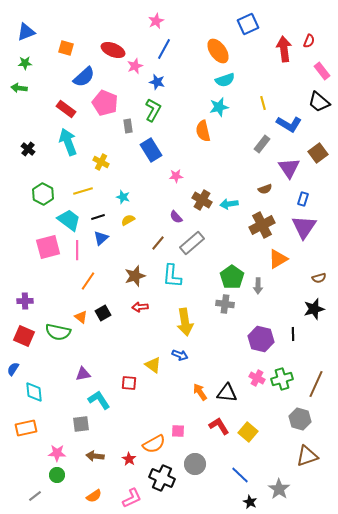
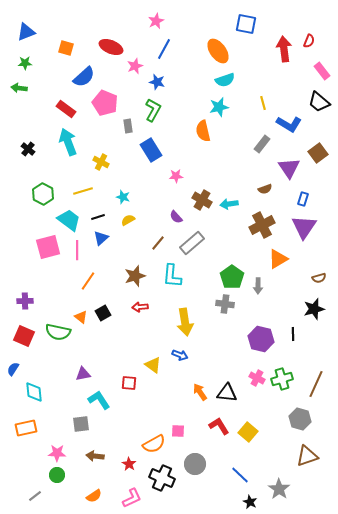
blue square at (248, 24): moved 2 px left; rotated 35 degrees clockwise
red ellipse at (113, 50): moved 2 px left, 3 px up
red star at (129, 459): moved 5 px down
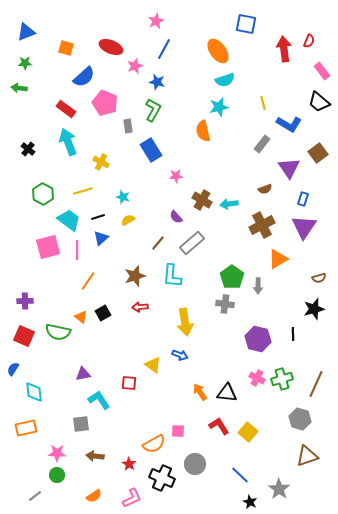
purple hexagon at (261, 339): moved 3 px left
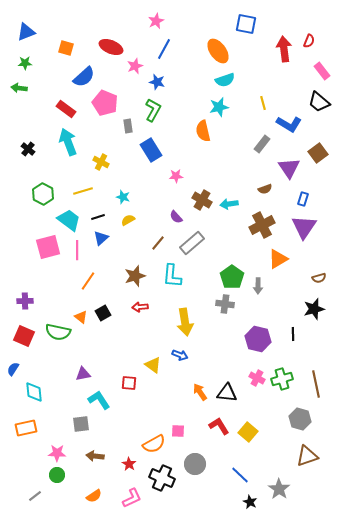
brown line at (316, 384): rotated 36 degrees counterclockwise
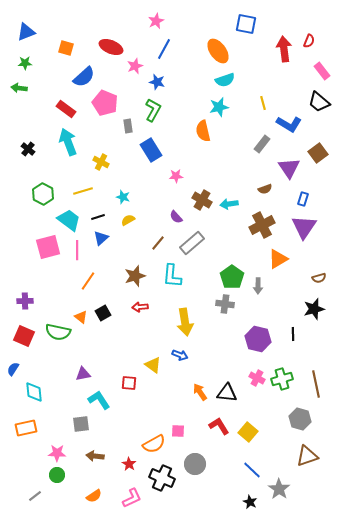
blue line at (240, 475): moved 12 px right, 5 px up
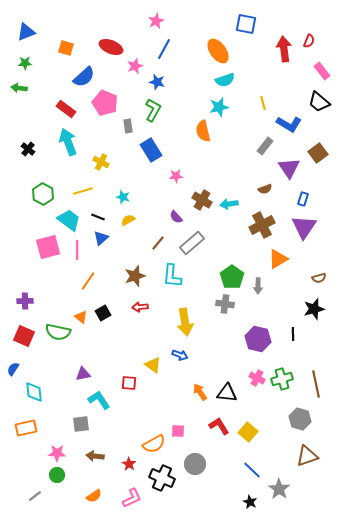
gray rectangle at (262, 144): moved 3 px right, 2 px down
black line at (98, 217): rotated 40 degrees clockwise
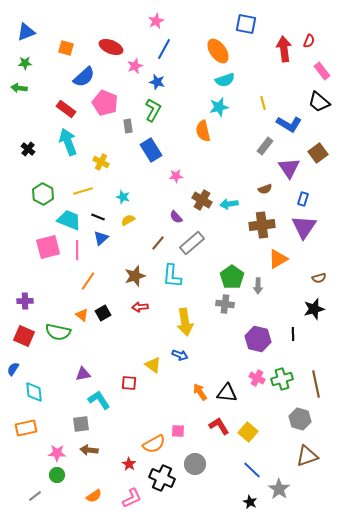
cyan trapezoid at (69, 220): rotated 15 degrees counterclockwise
brown cross at (262, 225): rotated 20 degrees clockwise
orange triangle at (81, 317): moved 1 px right, 2 px up
brown arrow at (95, 456): moved 6 px left, 6 px up
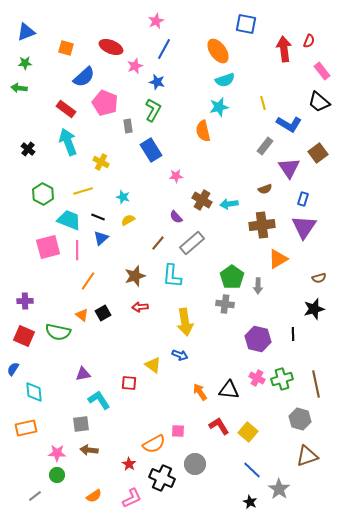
black triangle at (227, 393): moved 2 px right, 3 px up
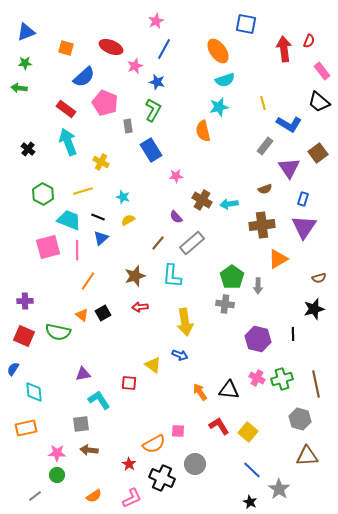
brown triangle at (307, 456): rotated 15 degrees clockwise
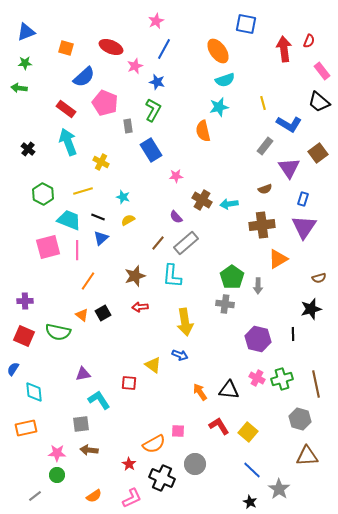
gray rectangle at (192, 243): moved 6 px left
black star at (314, 309): moved 3 px left
